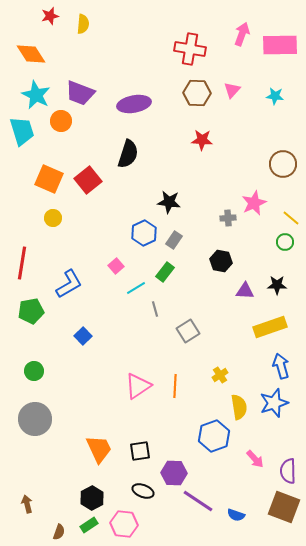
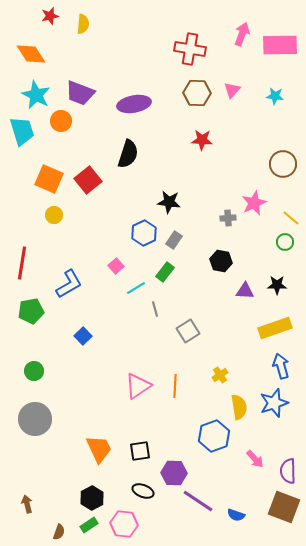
yellow circle at (53, 218): moved 1 px right, 3 px up
yellow rectangle at (270, 327): moved 5 px right, 1 px down
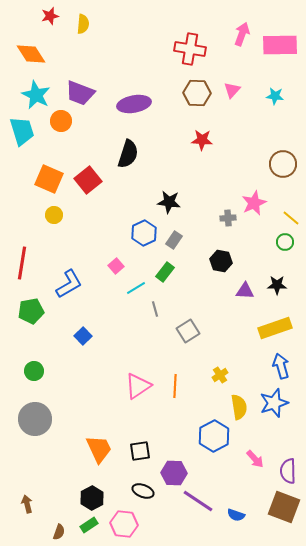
blue hexagon at (214, 436): rotated 8 degrees counterclockwise
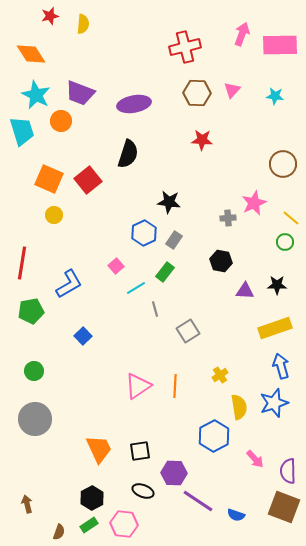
red cross at (190, 49): moved 5 px left, 2 px up; rotated 24 degrees counterclockwise
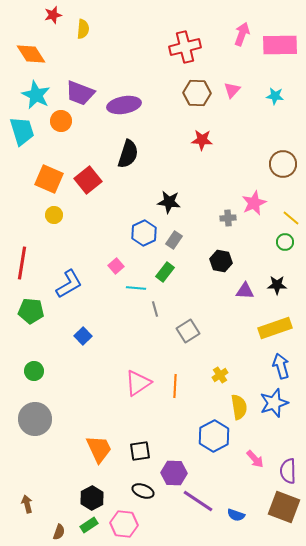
red star at (50, 16): moved 3 px right, 1 px up
yellow semicircle at (83, 24): moved 5 px down
purple ellipse at (134, 104): moved 10 px left, 1 px down
cyan line at (136, 288): rotated 36 degrees clockwise
green pentagon at (31, 311): rotated 15 degrees clockwise
pink triangle at (138, 386): moved 3 px up
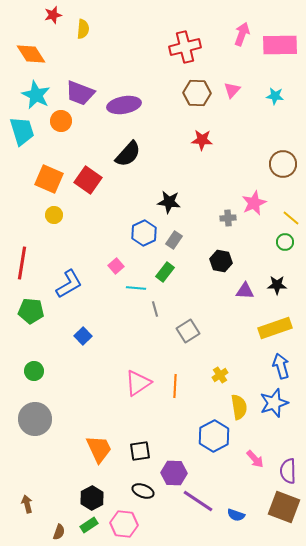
black semicircle at (128, 154): rotated 24 degrees clockwise
red square at (88, 180): rotated 16 degrees counterclockwise
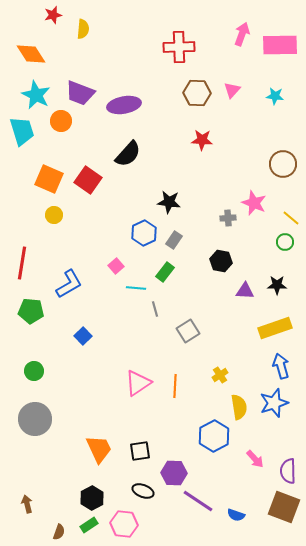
red cross at (185, 47): moved 6 px left; rotated 12 degrees clockwise
pink star at (254, 203): rotated 25 degrees counterclockwise
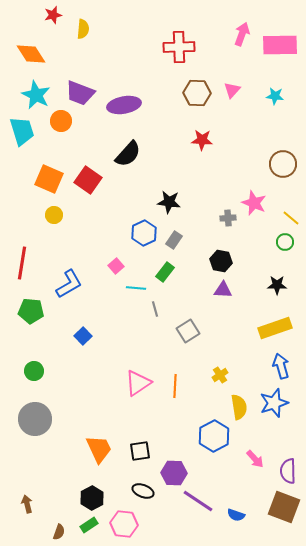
purple triangle at (245, 291): moved 22 px left, 1 px up
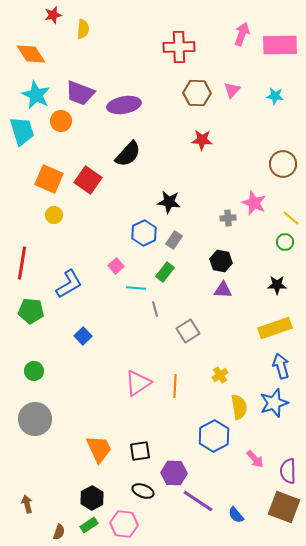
blue semicircle at (236, 515): rotated 30 degrees clockwise
